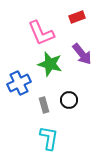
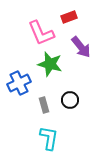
red rectangle: moved 8 px left
purple arrow: moved 1 px left, 7 px up
black circle: moved 1 px right
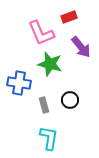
blue cross: rotated 35 degrees clockwise
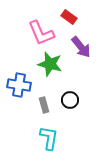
red rectangle: rotated 56 degrees clockwise
blue cross: moved 2 px down
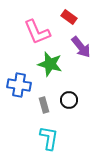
pink L-shape: moved 4 px left, 1 px up
black circle: moved 1 px left
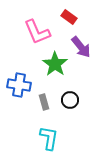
green star: moved 5 px right; rotated 20 degrees clockwise
black circle: moved 1 px right
gray rectangle: moved 3 px up
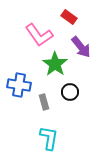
pink L-shape: moved 2 px right, 3 px down; rotated 12 degrees counterclockwise
black circle: moved 8 px up
